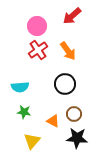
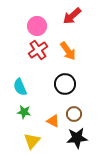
cyan semicircle: rotated 72 degrees clockwise
black star: rotated 10 degrees counterclockwise
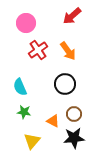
pink circle: moved 11 px left, 3 px up
black star: moved 3 px left
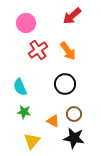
black star: rotated 15 degrees clockwise
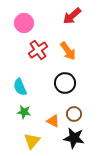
pink circle: moved 2 px left
black circle: moved 1 px up
